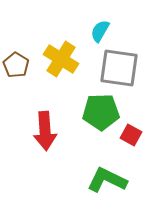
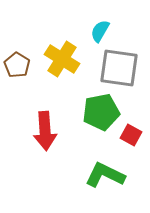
yellow cross: moved 1 px right
brown pentagon: moved 1 px right
green pentagon: rotated 9 degrees counterclockwise
green L-shape: moved 2 px left, 5 px up
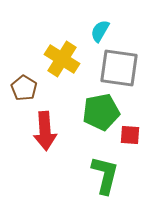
brown pentagon: moved 7 px right, 23 px down
red square: moved 1 px left; rotated 25 degrees counterclockwise
green L-shape: rotated 78 degrees clockwise
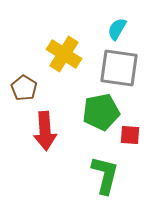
cyan semicircle: moved 17 px right, 2 px up
yellow cross: moved 2 px right, 5 px up
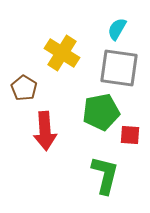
yellow cross: moved 2 px left, 1 px up
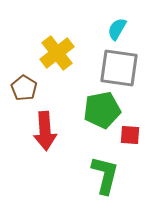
yellow cross: moved 5 px left; rotated 20 degrees clockwise
green pentagon: moved 1 px right, 2 px up
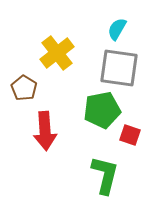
red square: rotated 15 degrees clockwise
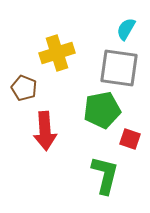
cyan semicircle: moved 9 px right
yellow cross: rotated 20 degrees clockwise
brown pentagon: rotated 10 degrees counterclockwise
red square: moved 4 px down
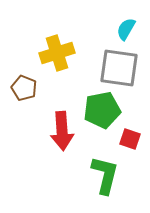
red arrow: moved 17 px right
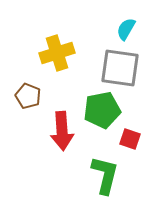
gray square: moved 1 px right
brown pentagon: moved 4 px right, 8 px down
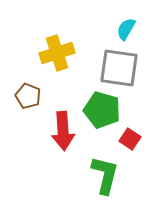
gray square: moved 1 px left
green pentagon: rotated 27 degrees clockwise
red arrow: moved 1 px right
red square: rotated 15 degrees clockwise
